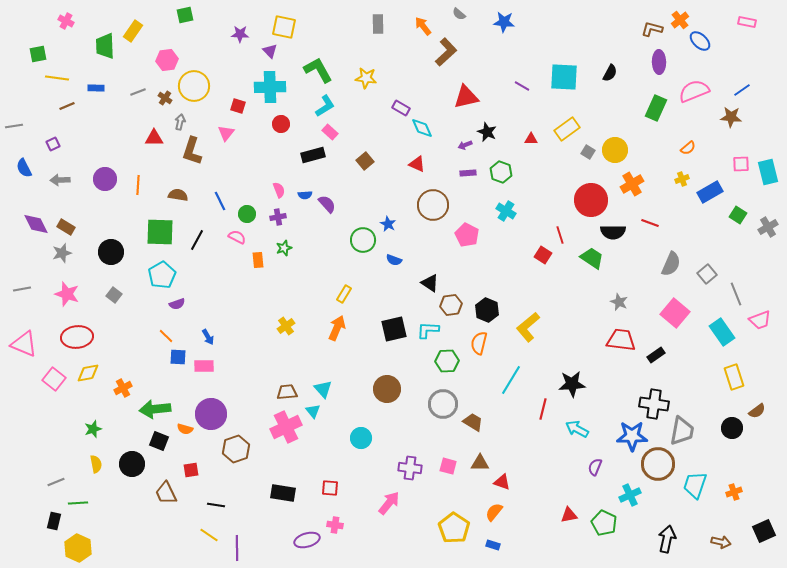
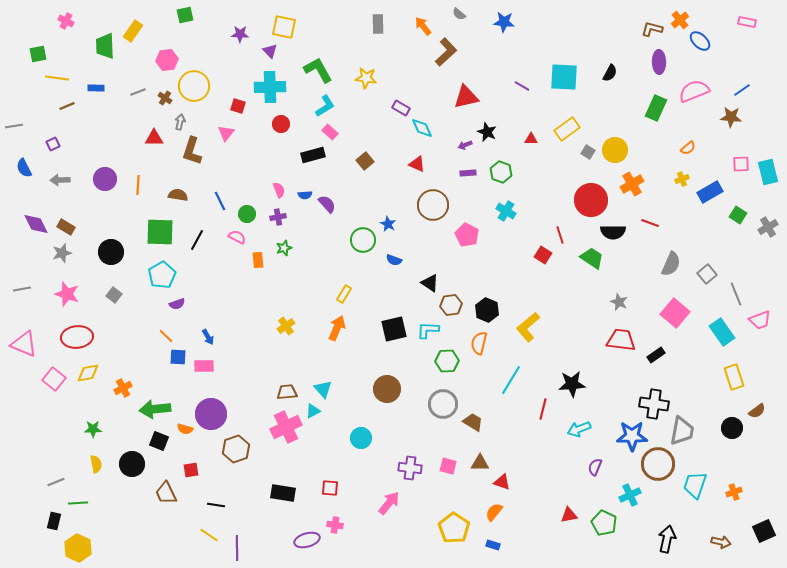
cyan triangle at (313, 411): rotated 42 degrees clockwise
green star at (93, 429): rotated 18 degrees clockwise
cyan arrow at (577, 429): moved 2 px right; rotated 50 degrees counterclockwise
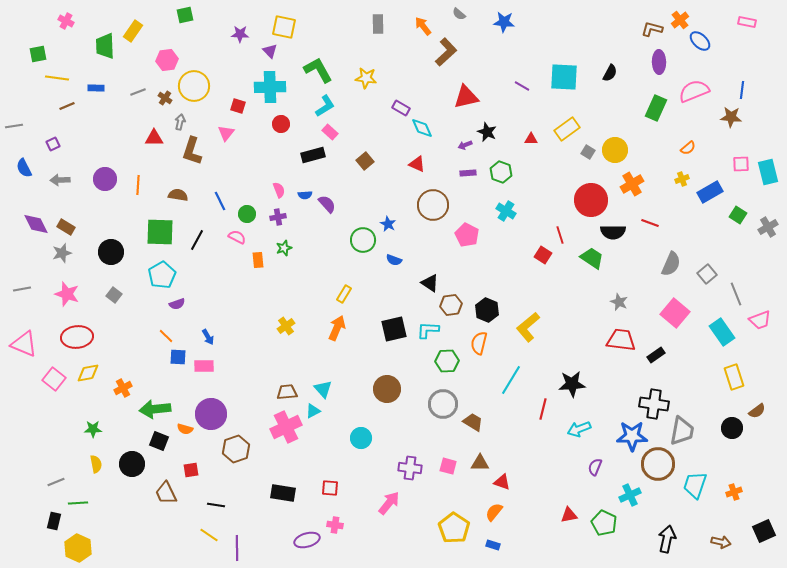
blue line at (742, 90): rotated 48 degrees counterclockwise
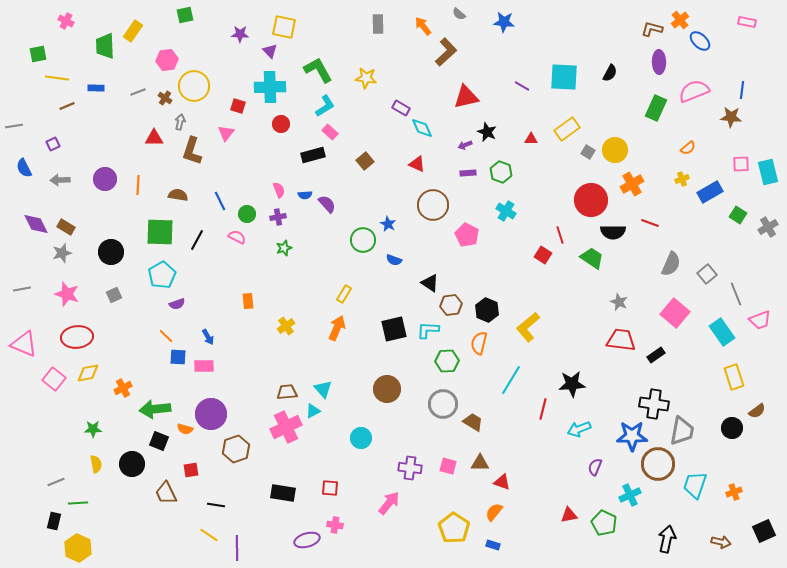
orange rectangle at (258, 260): moved 10 px left, 41 px down
gray square at (114, 295): rotated 28 degrees clockwise
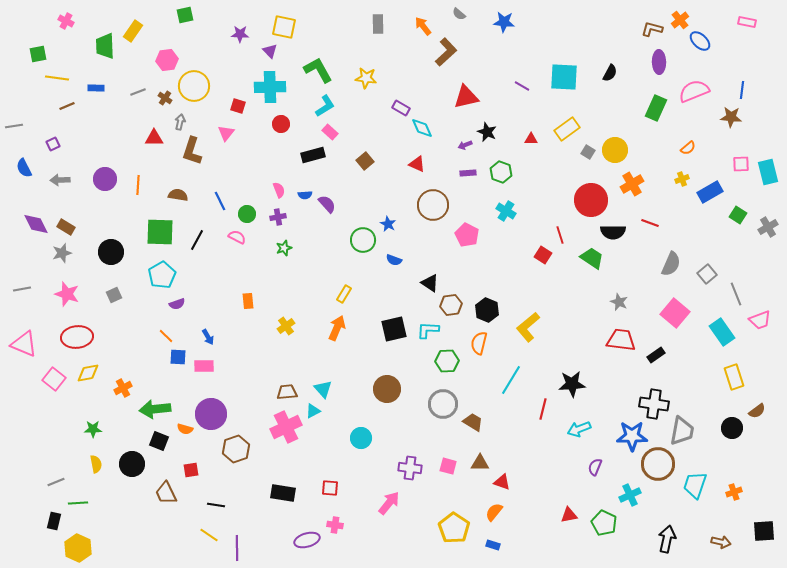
black square at (764, 531): rotated 20 degrees clockwise
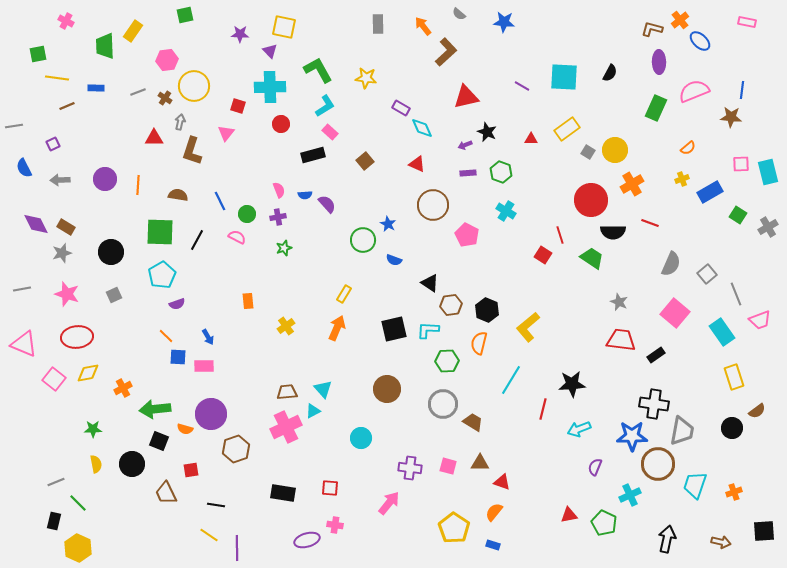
green line at (78, 503): rotated 48 degrees clockwise
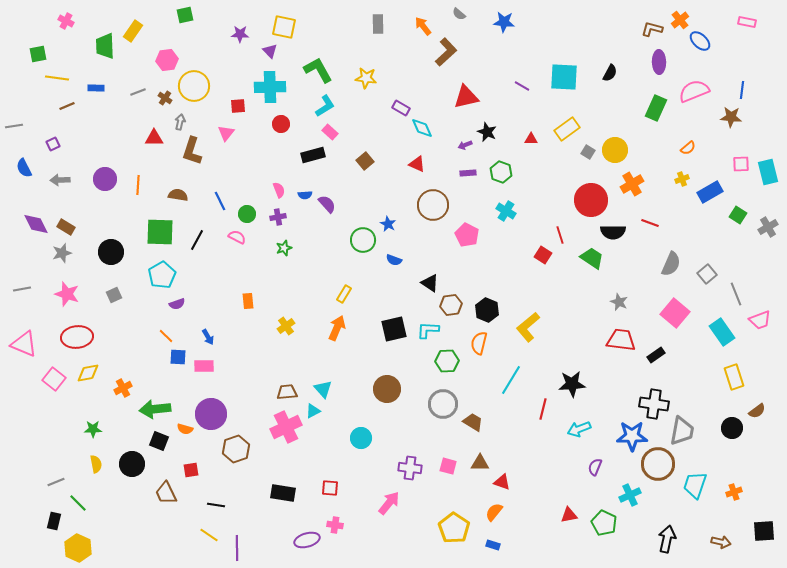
red square at (238, 106): rotated 21 degrees counterclockwise
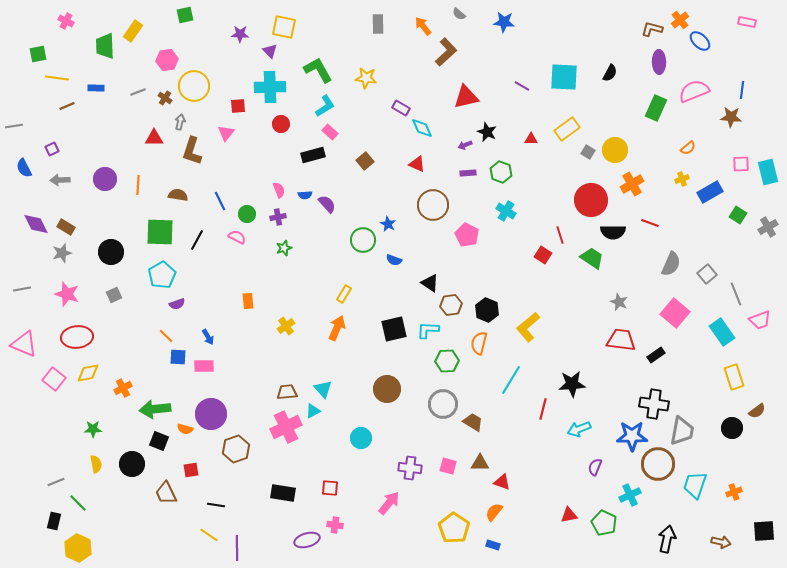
purple square at (53, 144): moved 1 px left, 5 px down
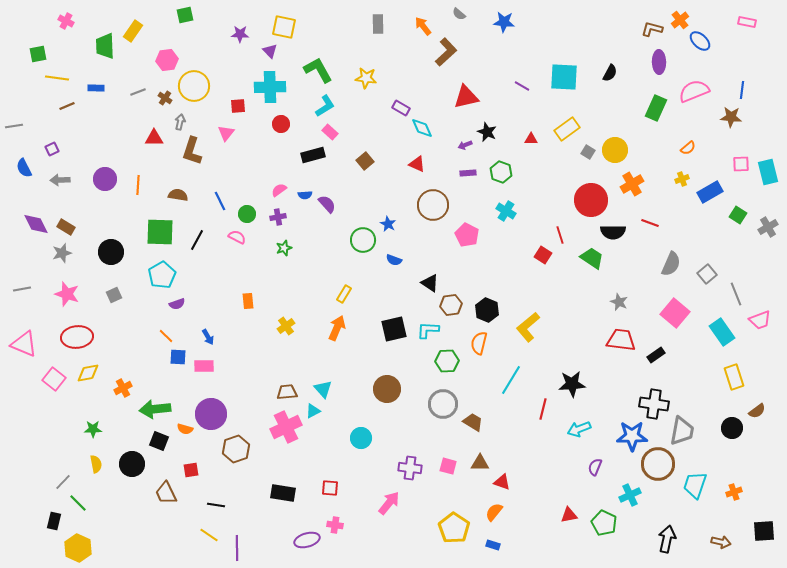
pink semicircle at (279, 190): rotated 105 degrees counterclockwise
gray line at (56, 482): moved 7 px right; rotated 24 degrees counterclockwise
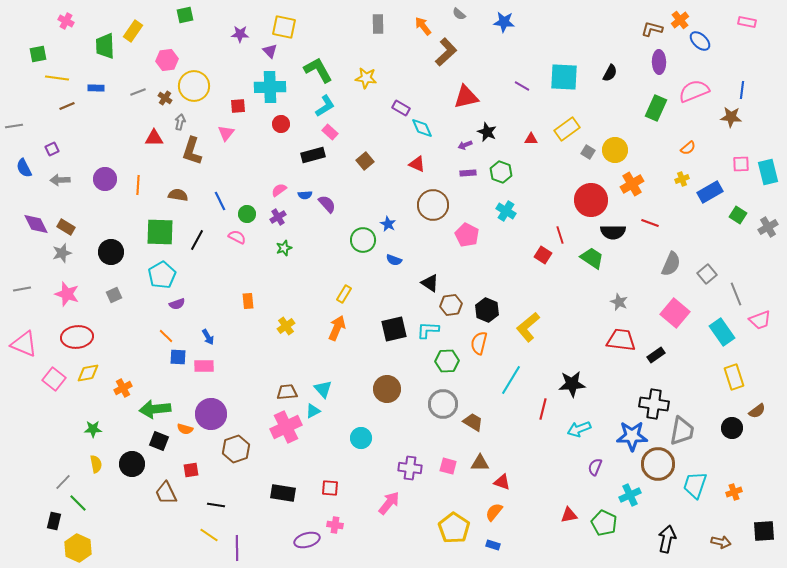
purple cross at (278, 217): rotated 21 degrees counterclockwise
